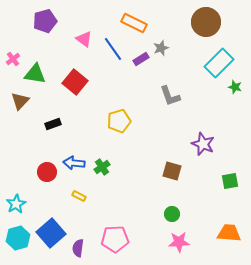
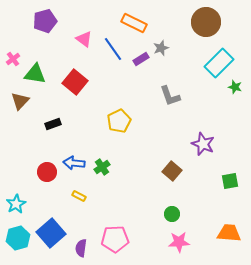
yellow pentagon: rotated 10 degrees counterclockwise
brown square: rotated 24 degrees clockwise
purple semicircle: moved 3 px right
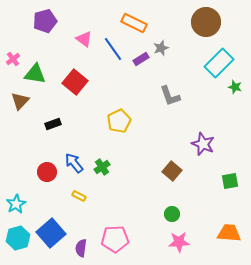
blue arrow: rotated 45 degrees clockwise
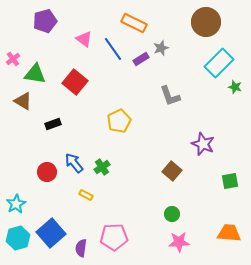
brown triangle: moved 3 px right; rotated 42 degrees counterclockwise
yellow rectangle: moved 7 px right, 1 px up
pink pentagon: moved 1 px left, 2 px up
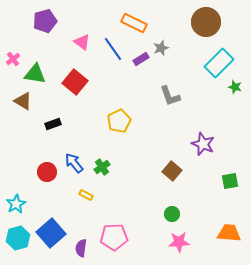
pink triangle: moved 2 px left, 3 px down
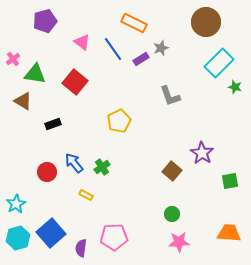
purple star: moved 1 px left, 9 px down; rotated 10 degrees clockwise
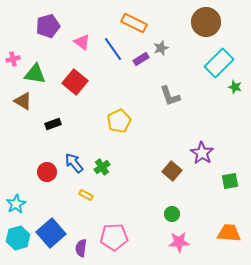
purple pentagon: moved 3 px right, 5 px down
pink cross: rotated 24 degrees clockwise
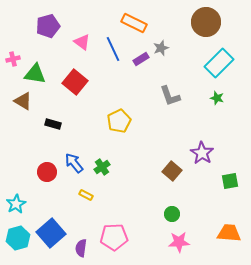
blue line: rotated 10 degrees clockwise
green star: moved 18 px left, 11 px down
black rectangle: rotated 35 degrees clockwise
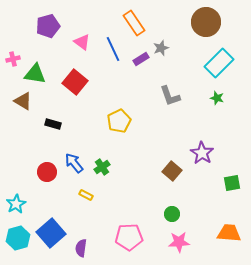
orange rectangle: rotated 30 degrees clockwise
green square: moved 2 px right, 2 px down
pink pentagon: moved 15 px right
